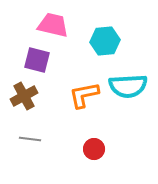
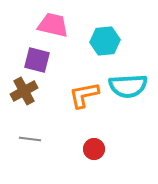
brown cross: moved 5 px up
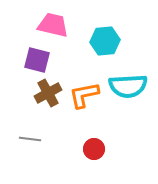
brown cross: moved 24 px right, 2 px down
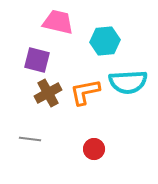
pink trapezoid: moved 5 px right, 3 px up
cyan semicircle: moved 4 px up
orange L-shape: moved 1 px right, 3 px up
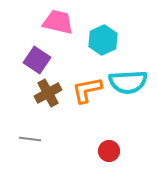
cyan hexagon: moved 2 px left, 1 px up; rotated 20 degrees counterclockwise
purple square: rotated 20 degrees clockwise
orange L-shape: moved 2 px right, 2 px up
red circle: moved 15 px right, 2 px down
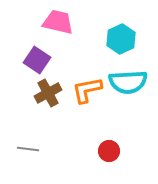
cyan hexagon: moved 18 px right, 1 px up
gray line: moved 2 px left, 10 px down
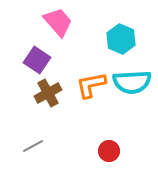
pink trapezoid: rotated 36 degrees clockwise
cyan hexagon: rotated 12 degrees counterclockwise
cyan semicircle: moved 4 px right
orange L-shape: moved 4 px right, 5 px up
gray line: moved 5 px right, 3 px up; rotated 35 degrees counterclockwise
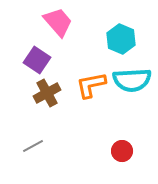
cyan semicircle: moved 2 px up
brown cross: moved 1 px left
red circle: moved 13 px right
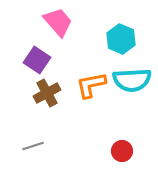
gray line: rotated 10 degrees clockwise
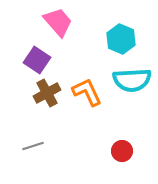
orange L-shape: moved 4 px left, 7 px down; rotated 76 degrees clockwise
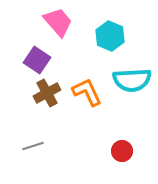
cyan hexagon: moved 11 px left, 3 px up
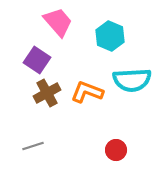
orange L-shape: rotated 44 degrees counterclockwise
red circle: moved 6 px left, 1 px up
